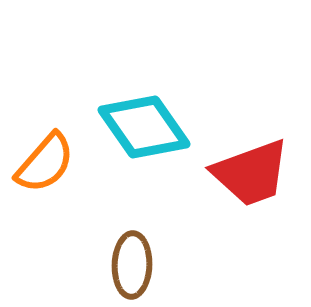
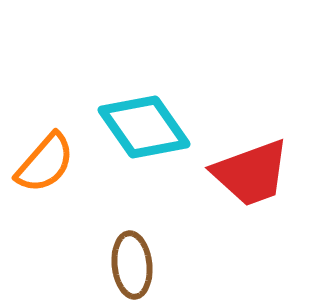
brown ellipse: rotated 8 degrees counterclockwise
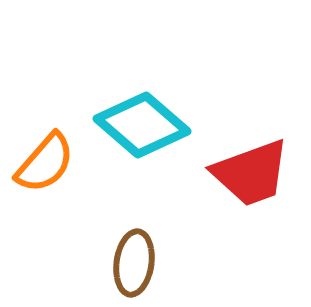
cyan diamond: moved 2 px left, 2 px up; rotated 14 degrees counterclockwise
brown ellipse: moved 2 px right, 2 px up; rotated 14 degrees clockwise
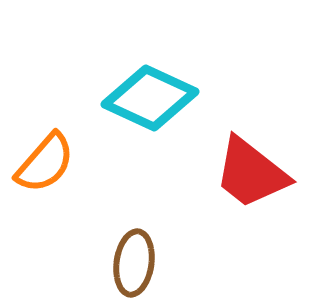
cyan diamond: moved 8 px right, 27 px up; rotated 16 degrees counterclockwise
red trapezoid: rotated 58 degrees clockwise
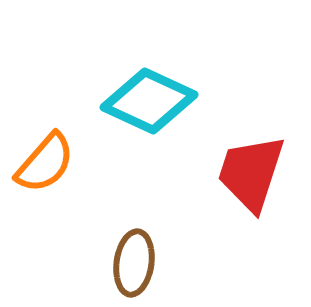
cyan diamond: moved 1 px left, 3 px down
red trapezoid: rotated 70 degrees clockwise
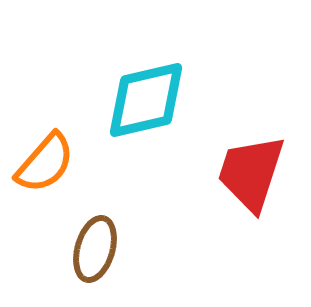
cyan diamond: moved 3 px left, 1 px up; rotated 38 degrees counterclockwise
brown ellipse: moved 39 px left, 14 px up; rotated 8 degrees clockwise
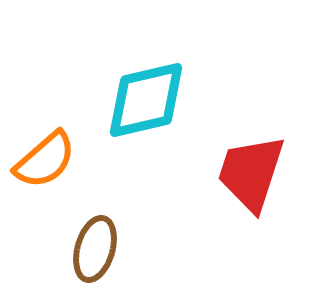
orange semicircle: moved 3 px up; rotated 8 degrees clockwise
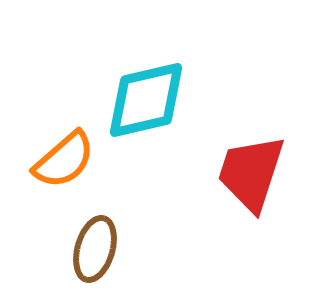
orange semicircle: moved 19 px right
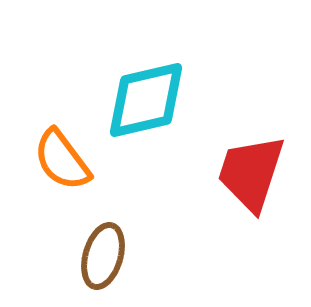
orange semicircle: moved 2 px left; rotated 94 degrees clockwise
brown ellipse: moved 8 px right, 7 px down
